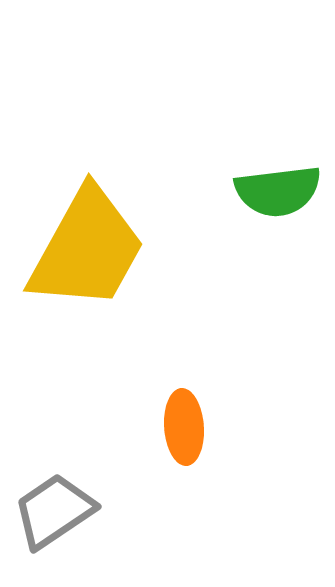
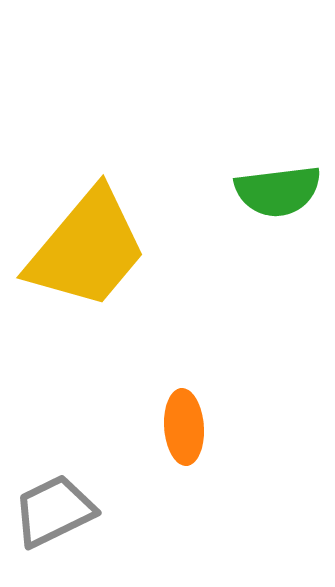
yellow trapezoid: rotated 11 degrees clockwise
gray trapezoid: rotated 8 degrees clockwise
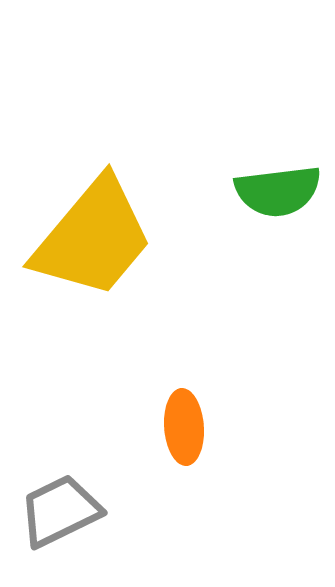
yellow trapezoid: moved 6 px right, 11 px up
gray trapezoid: moved 6 px right
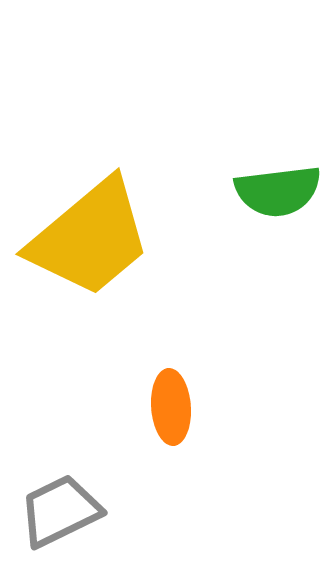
yellow trapezoid: moved 3 px left; rotated 10 degrees clockwise
orange ellipse: moved 13 px left, 20 px up
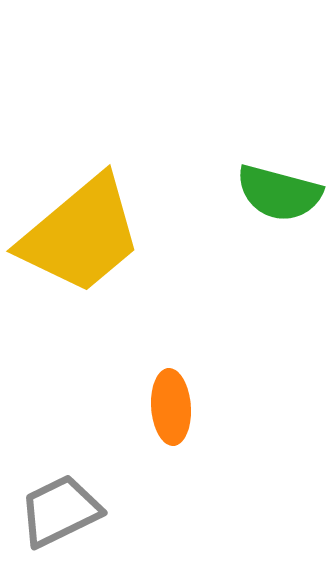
green semicircle: moved 1 px right, 2 px down; rotated 22 degrees clockwise
yellow trapezoid: moved 9 px left, 3 px up
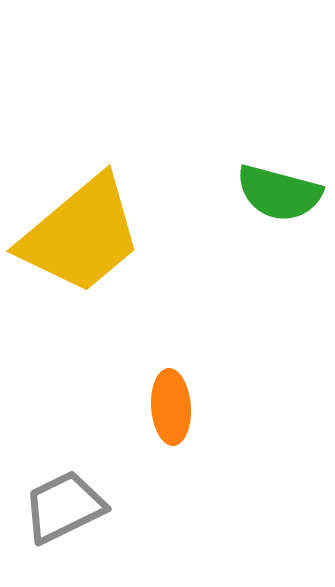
gray trapezoid: moved 4 px right, 4 px up
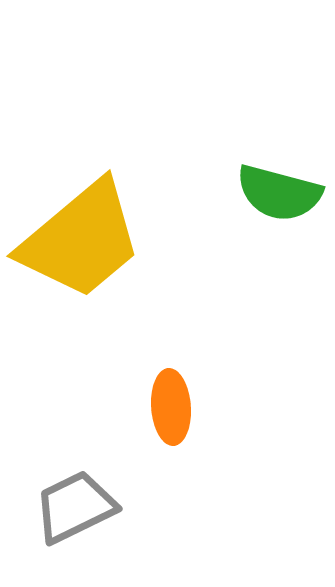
yellow trapezoid: moved 5 px down
gray trapezoid: moved 11 px right
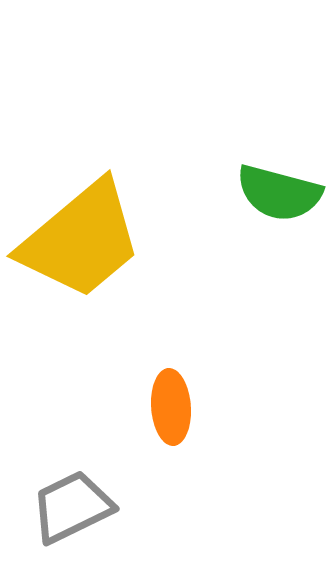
gray trapezoid: moved 3 px left
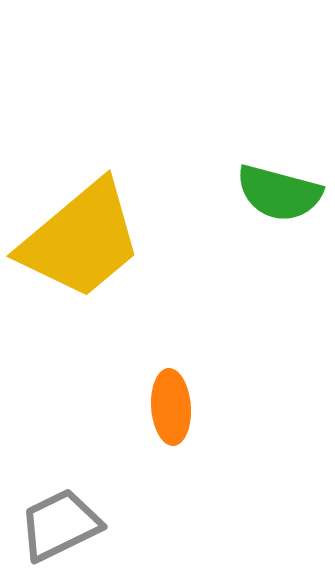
gray trapezoid: moved 12 px left, 18 px down
